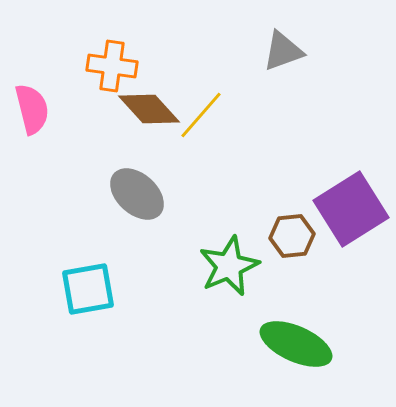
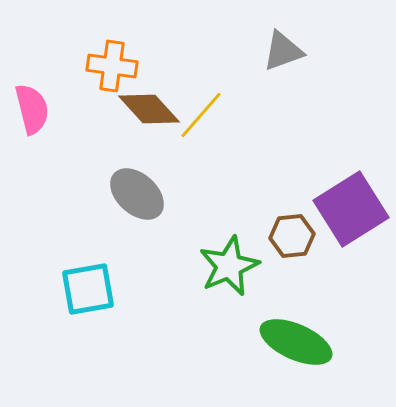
green ellipse: moved 2 px up
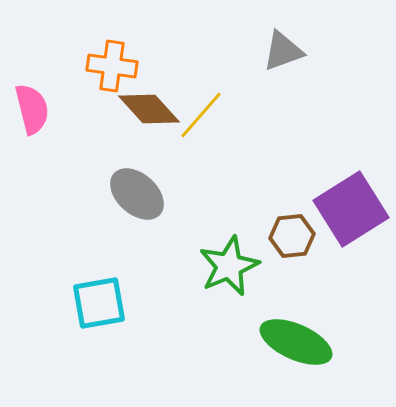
cyan square: moved 11 px right, 14 px down
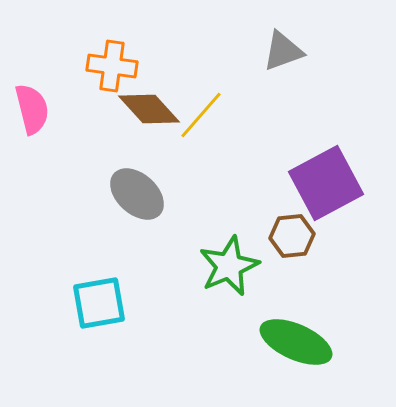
purple square: moved 25 px left, 26 px up; rotated 4 degrees clockwise
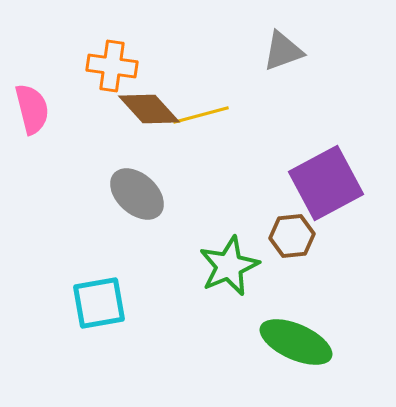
yellow line: rotated 34 degrees clockwise
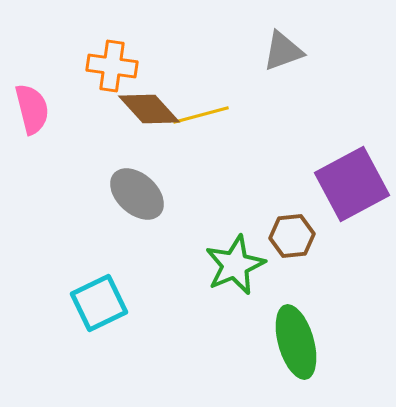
purple square: moved 26 px right, 1 px down
green star: moved 6 px right, 1 px up
cyan square: rotated 16 degrees counterclockwise
green ellipse: rotated 50 degrees clockwise
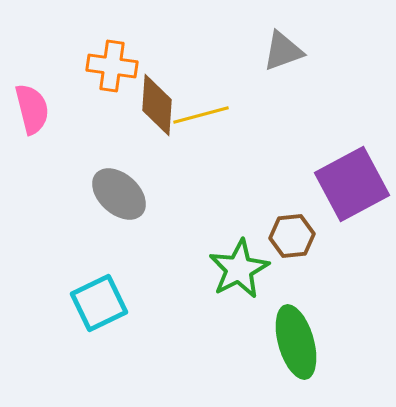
brown diamond: moved 8 px right, 4 px up; rotated 46 degrees clockwise
gray ellipse: moved 18 px left
green star: moved 4 px right, 4 px down; rotated 4 degrees counterclockwise
